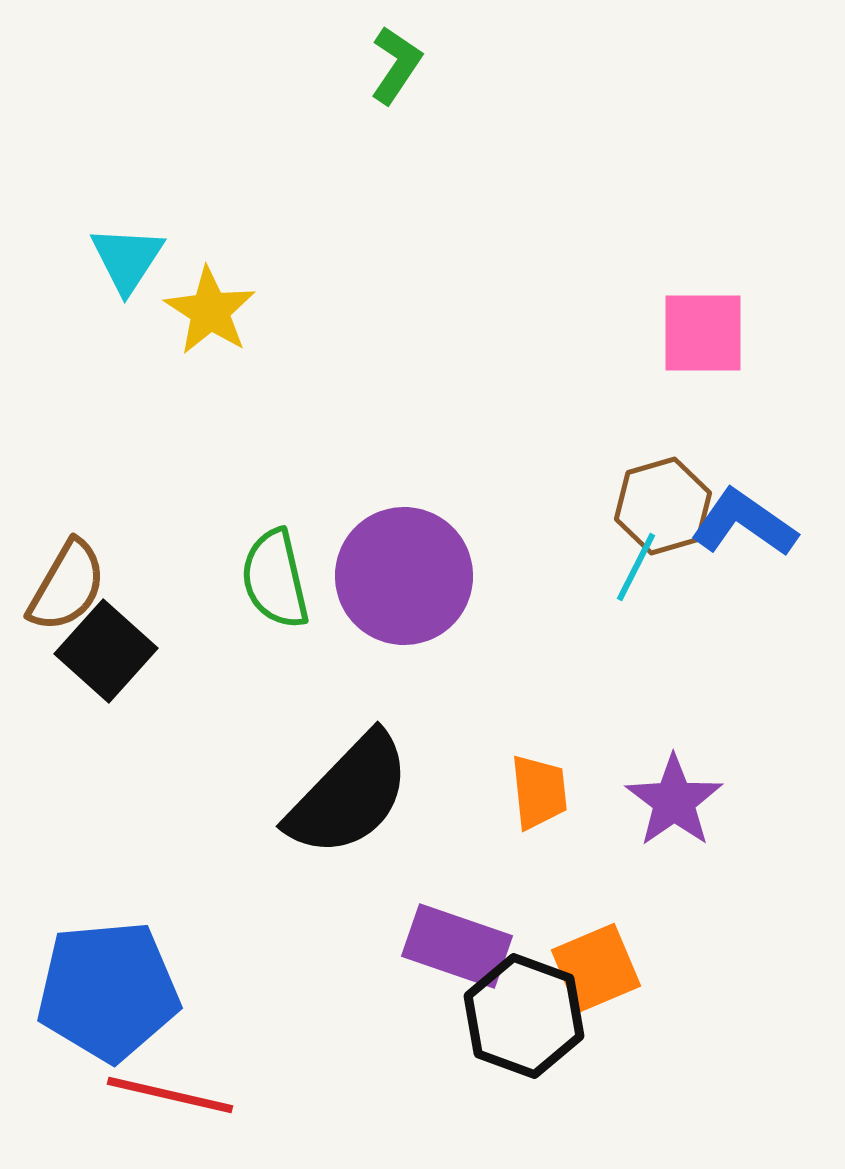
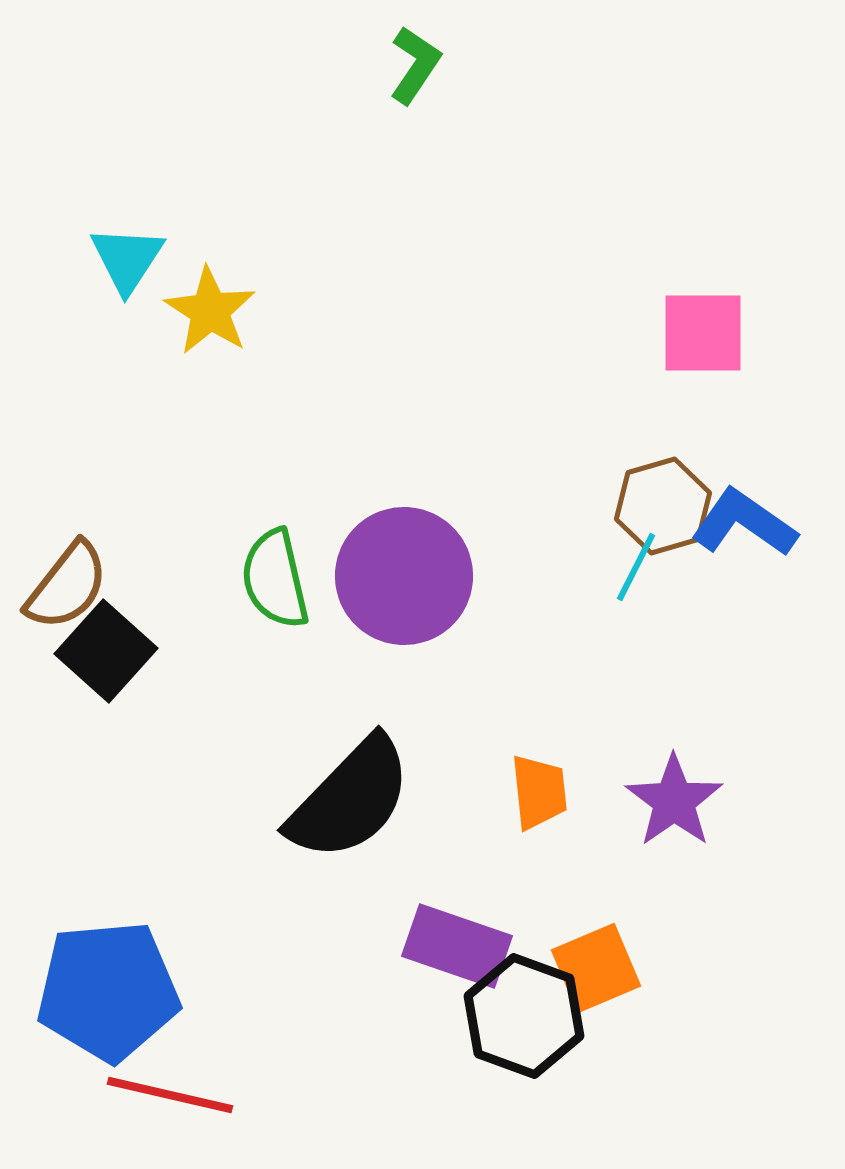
green L-shape: moved 19 px right
brown semicircle: rotated 8 degrees clockwise
black semicircle: moved 1 px right, 4 px down
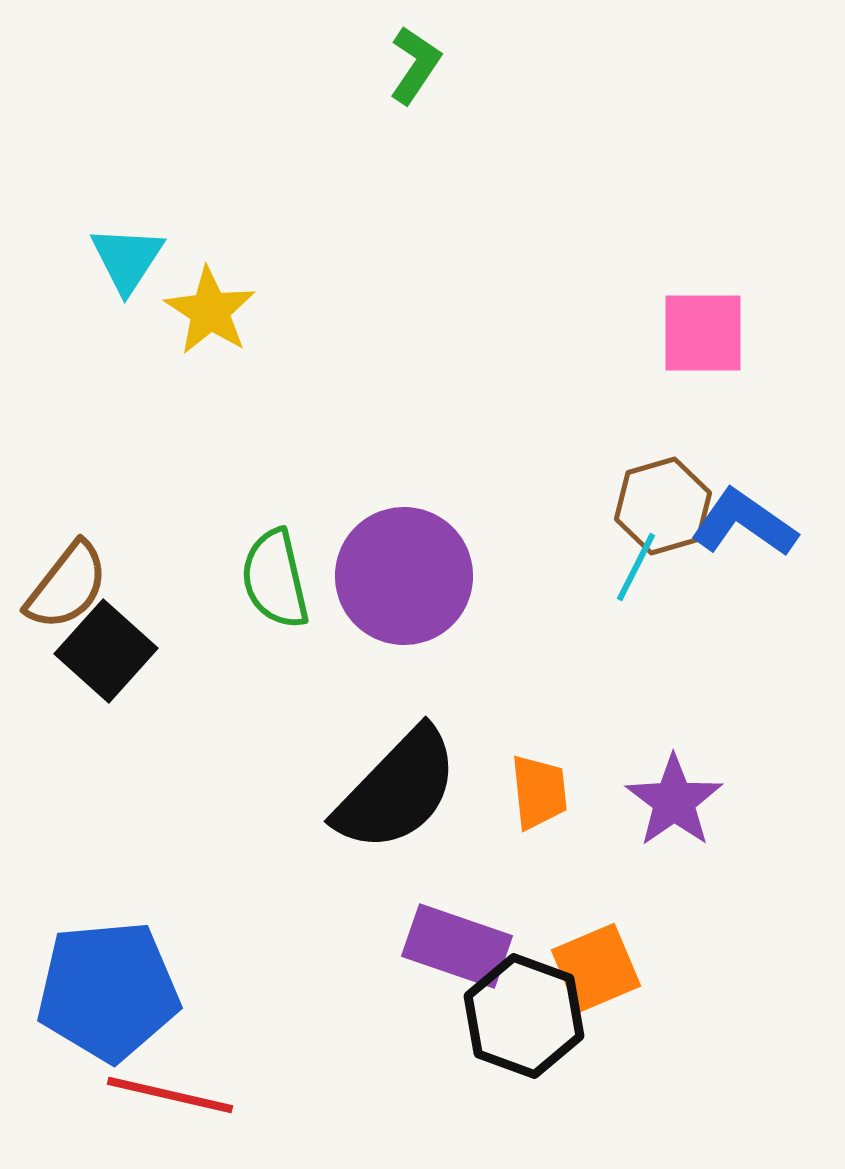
black semicircle: moved 47 px right, 9 px up
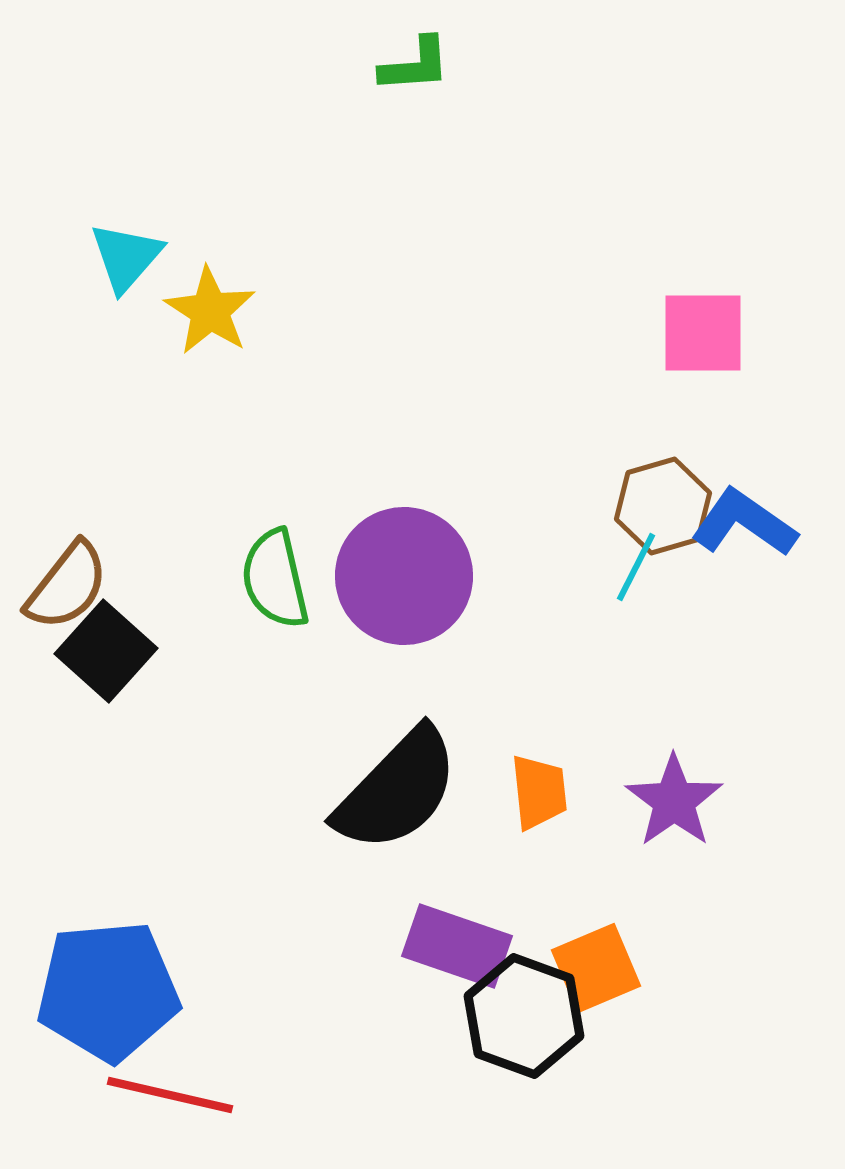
green L-shape: rotated 52 degrees clockwise
cyan triangle: moved 1 px left, 2 px up; rotated 8 degrees clockwise
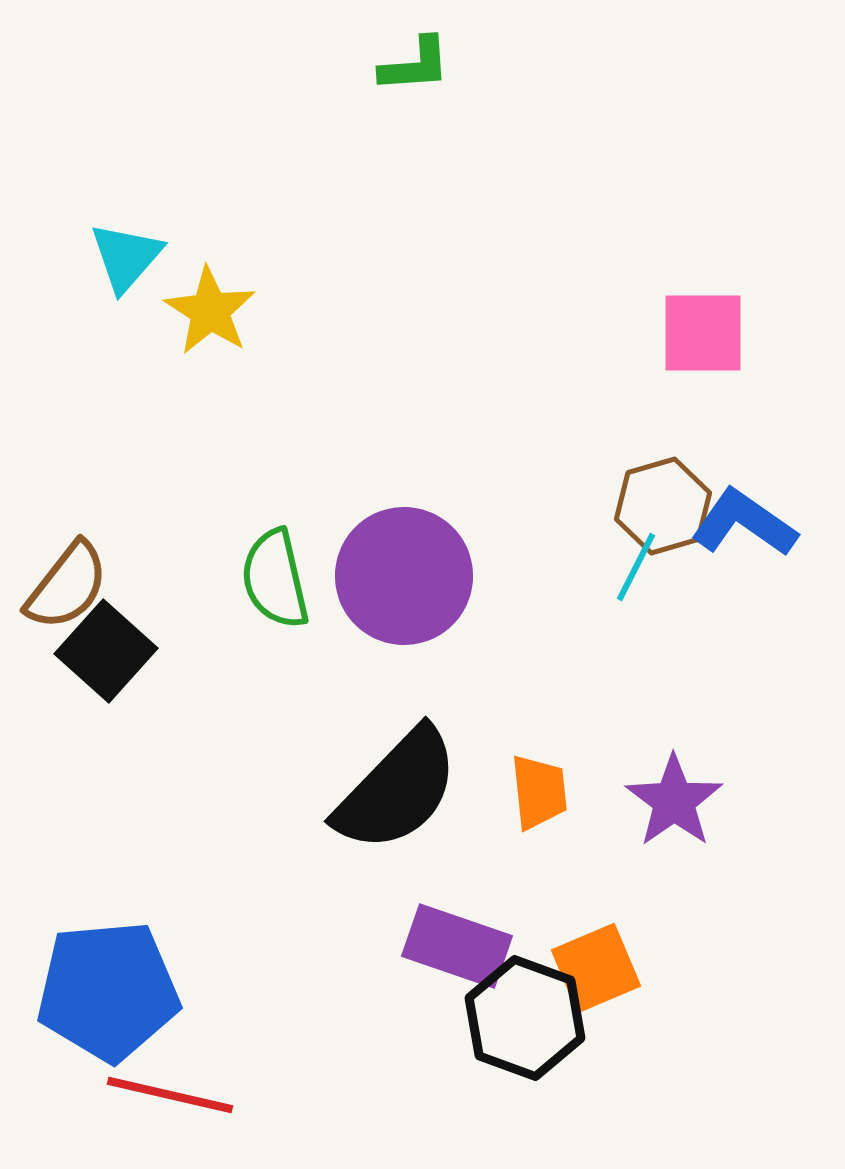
black hexagon: moved 1 px right, 2 px down
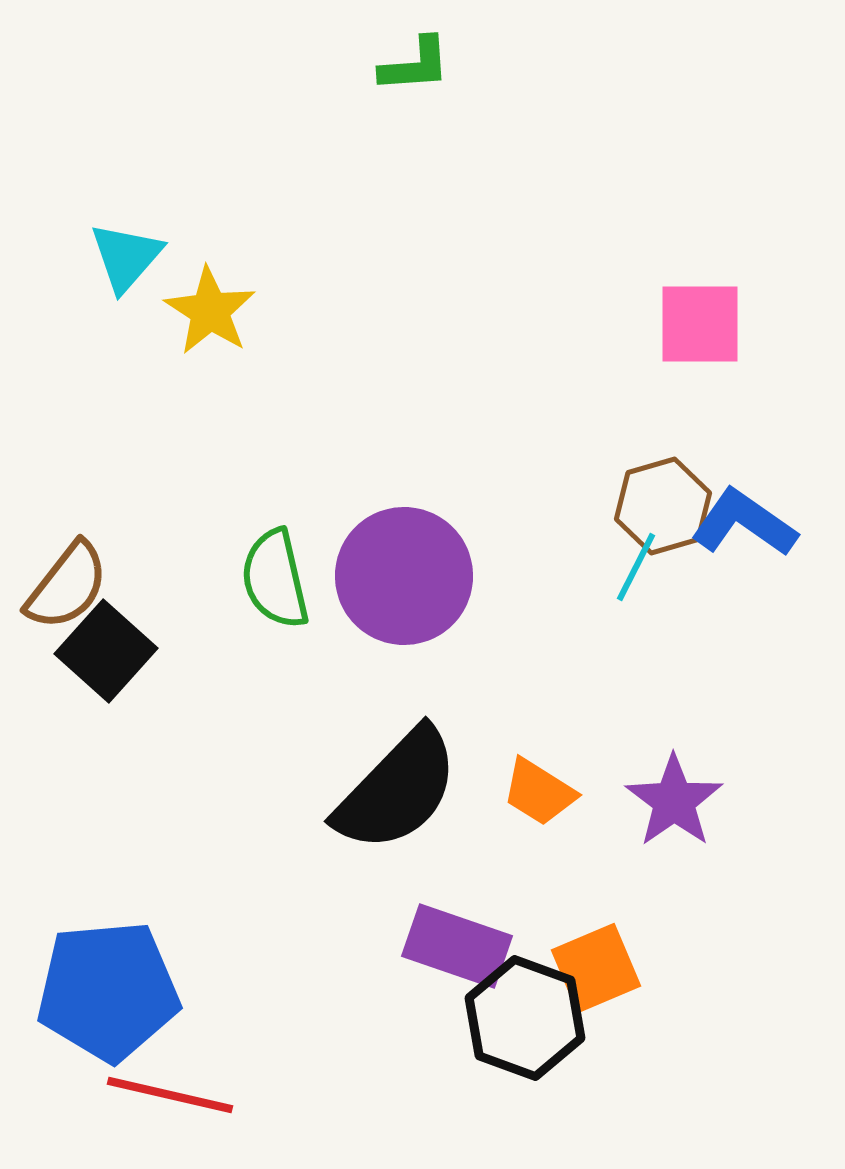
pink square: moved 3 px left, 9 px up
orange trapezoid: rotated 128 degrees clockwise
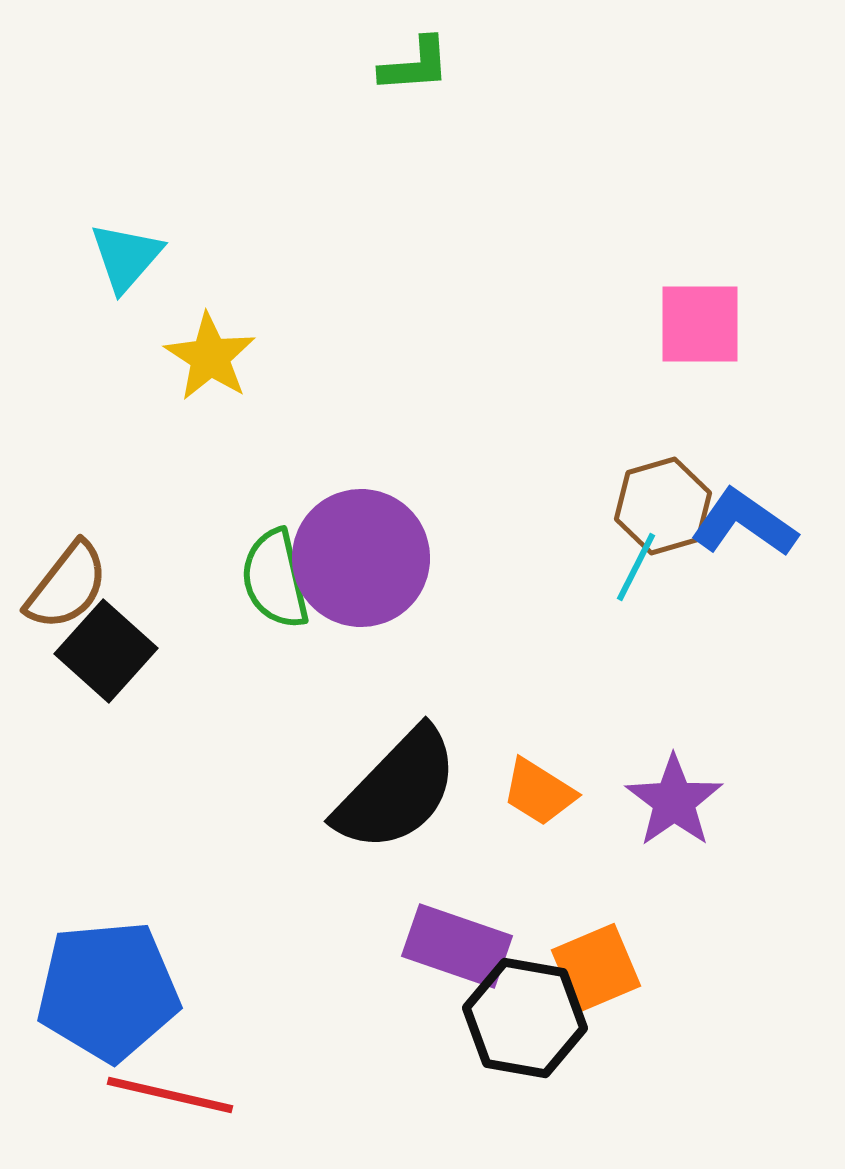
yellow star: moved 46 px down
purple circle: moved 43 px left, 18 px up
black hexagon: rotated 10 degrees counterclockwise
